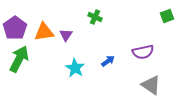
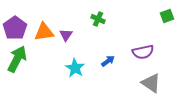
green cross: moved 3 px right, 2 px down
green arrow: moved 2 px left
gray triangle: moved 2 px up
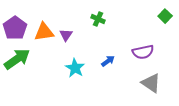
green square: moved 2 px left; rotated 24 degrees counterclockwise
green arrow: rotated 28 degrees clockwise
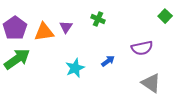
purple triangle: moved 8 px up
purple semicircle: moved 1 px left, 4 px up
cyan star: rotated 18 degrees clockwise
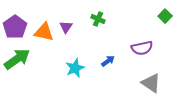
purple pentagon: moved 1 px up
orange triangle: rotated 20 degrees clockwise
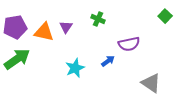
purple pentagon: rotated 25 degrees clockwise
purple semicircle: moved 13 px left, 4 px up
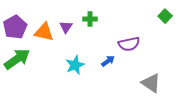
green cross: moved 8 px left; rotated 24 degrees counterclockwise
purple pentagon: rotated 20 degrees counterclockwise
cyan star: moved 3 px up
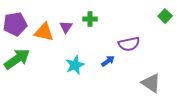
purple pentagon: moved 3 px up; rotated 20 degrees clockwise
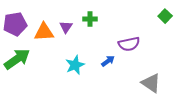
orange triangle: rotated 15 degrees counterclockwise
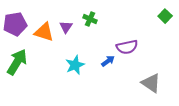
green cross: rotated 24 degrees clockwise
orange triangle: rotated 20 degrees clockwise
purple semicircle: moved 2 px left, 3 px down
green arrow: moved 3 px down; rotated 24 degrees counterclockwise
